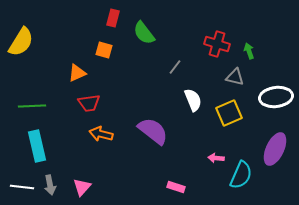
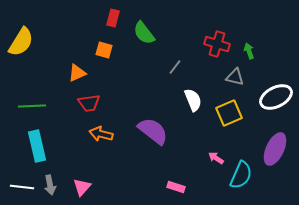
white ellipse: rotated 20 degrees counterclockwise
pink arrow: rotated 28 degrees clockwise
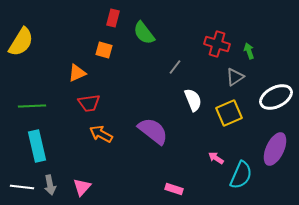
gray triangle: rotated 48 degrees counterclockwise
orange arrow: rotated 15 degrees clockwise
pink rectangle: moved 2 px left, 2 px down
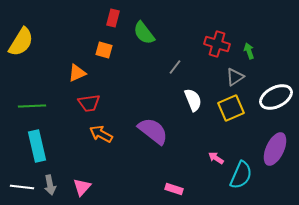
yellow square: moved 2 px right, 5 px up
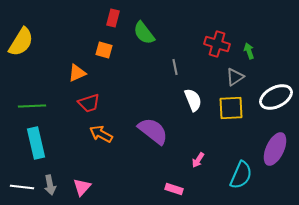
gray line: rotated 49 degrees counterclockwise
red trapezoid: rotated 10 degrees counterclockwise
yellow square: rotated 20 degrees clockwise
cyan rectangle: moved 1 px left, 3 px up
pink arrow: moved 18 px left, 2 px down; rotated 91 degrees counterclockwise
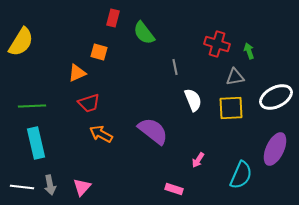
orange square: moved 5 px left, 2 px down
gray triangle: rotated 24 degrees clockwise
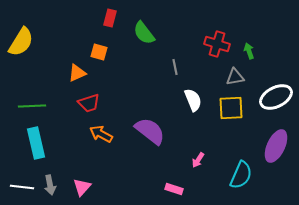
red rectangle: moved 3 px left
purple semicircle: moved 3 px left
purple ellipse: moved 1 px right, 3 px up
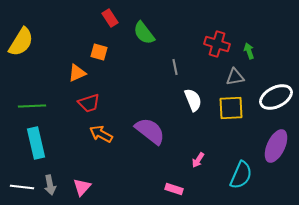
red rectangle: rotated 48 degrees counterclockwise
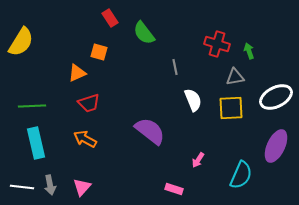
orange arrow: moved 16 px left, 5 px down
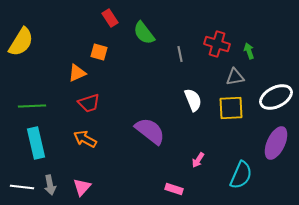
gray line: moved 5 px right, 13 px up
purple ellipse: moved 3 px up
